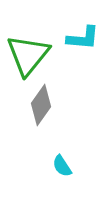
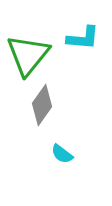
gray diamond: moved 1 px right
cyan semicircle: moved 12 px up; rotated 20 degrees counterclockwise
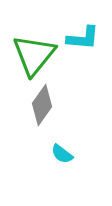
green triangle: moved 6 px right
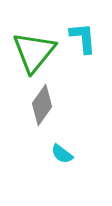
cyan L-shape: rotated 100 degrees counterclockwise
green triangle: moved 3 px up
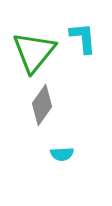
cyan semicircle: rotated 40 degrees counterclockwise
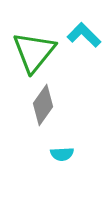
cyan L-shape: moved 1 px right, 3 px up; rotated 40 degrees counterclockwise
gray diamond: moved 1 px right
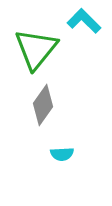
cyan L-shape: moved 14 px up
green triangle: moved 2 px right, 3 px up
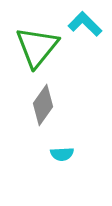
cyan L-shape: moved 1 px right, 3 px down
green triangle: moved 1 px right, 2 px up
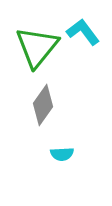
cyan L-shape: moved 2 px left, 8 px down; rotated 8 degrees clockwise
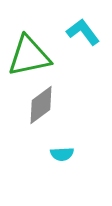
green triangle: moved 8 px left, 9 px down; rotated 39 degrees clockwise
gray diamond: moved 2 px left; rotated 18 degrees clockwise
